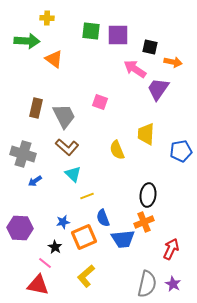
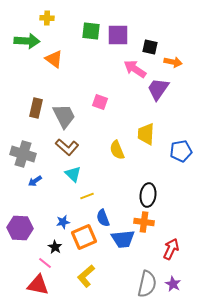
orange cross: rotated 30 degrees clockwise
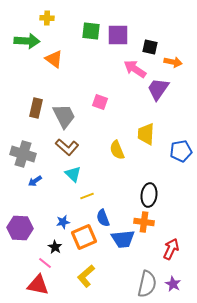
black ellipse: moved 1 px right
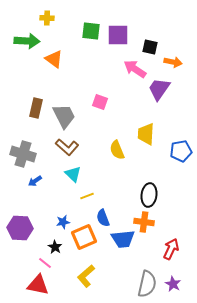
purple trapezoid: moved 1 px right
